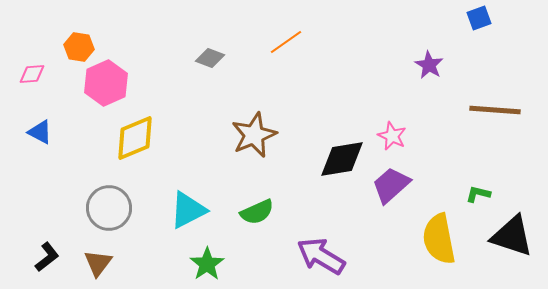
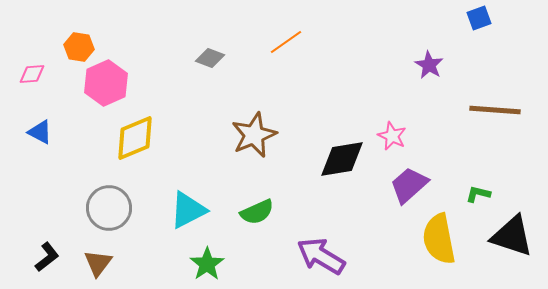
purple trapezoid: moved 18 px right
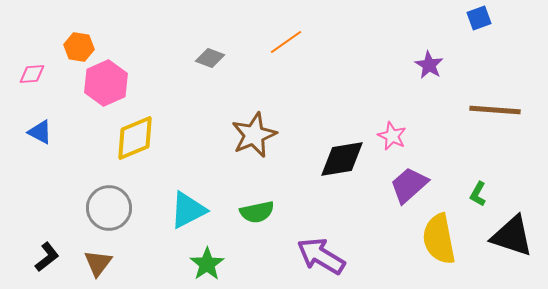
green L-shape: rotated 75 degrees counterclockwise
green semicircle: rotated 12 degrees clockwise
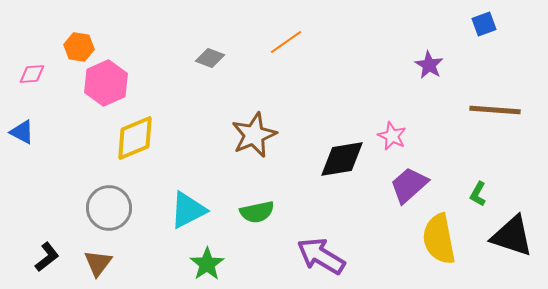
blue square: moved 5 px right, 6 px down
blue triangle: moved 18 px left
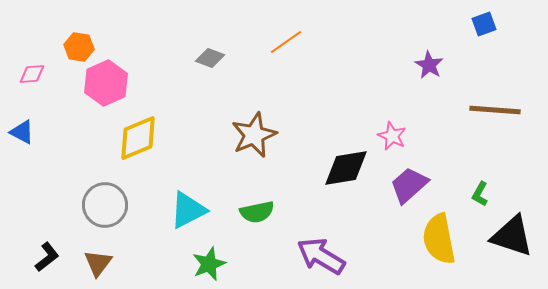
yellow diamond: moved 3 px right
black diamond: moved 4 px right, 9 px down
green L-shape: moved 2 px right
gray circle: moved 4 px left, 3 px up
green star: moved 2 px right; rotated 12 degrees clockwise
